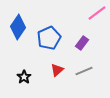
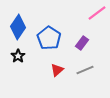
blue pentagon: rotated 15 degrees counterclockwise
gray line: moved 1 px right, 1 px up
black star: moved 6 px left, 21 px up
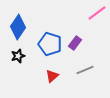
blue pentagon: moved 1 px right, 6 px down; rotated 15 degrees counterclockwise
purple rectangle: moved 7 px left
black star: rotated 16 degrees clockwise
red triangle: moved 5 px left, 6 px down
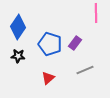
pink line: moved 1 px left; rotated 54 degrees counterclockwise
black star: rotated 24 degrees clockwise
red triangle: moved 4 px left, 2 px down
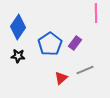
blue pentagon: rotated 20 degrees clockwise
red triangle: moved 13 px right
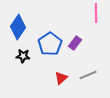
black star: moved 5 px right
gray line: moved 3 px right, 5 px down
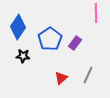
blue pentagon: moved 5 px up
gray line: rotated 42 degrees counterclockwise
